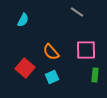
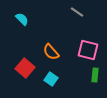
cyan semicircle: moved 1 px left, 1 px up; rotated 72 degrees counterclockwise
pink square: moved 2 px right; rotated 15 degrees clockwise
cyan square: moved 1 px left, 2 px down; rotated 32 degrees counterclockwise
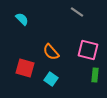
red square: rotated 24 degrees counterclockwise
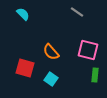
cyan semicircle: moved 1 px right, 5 px up
